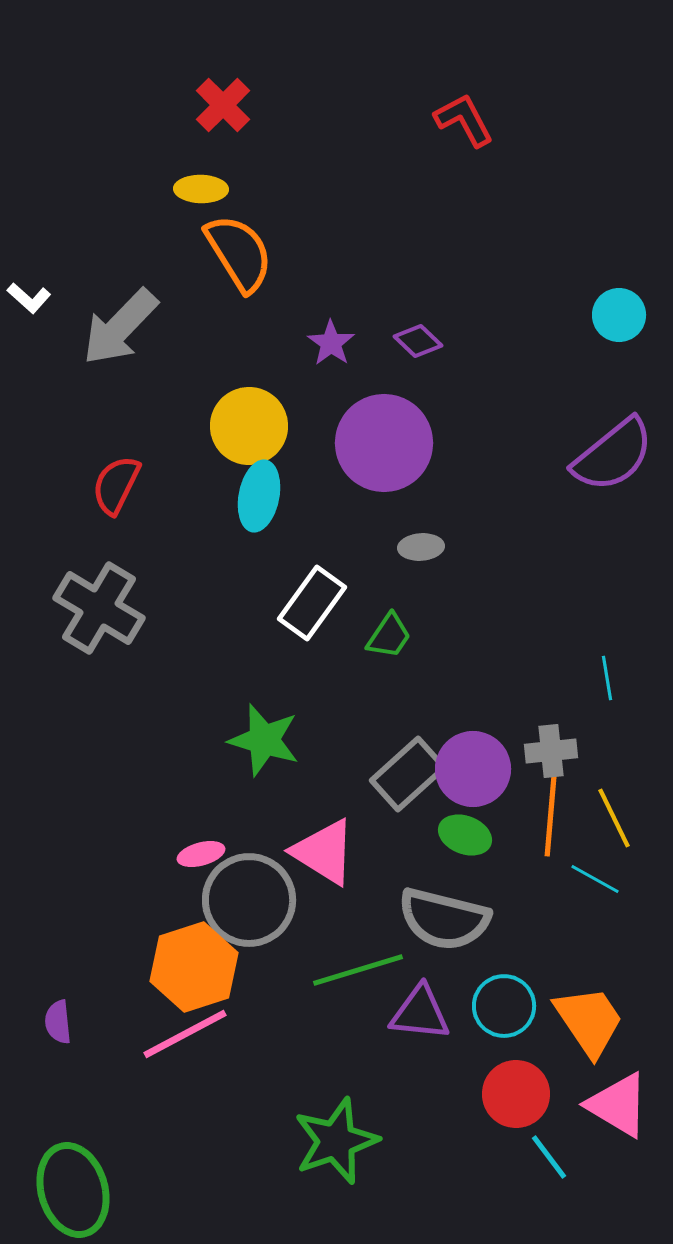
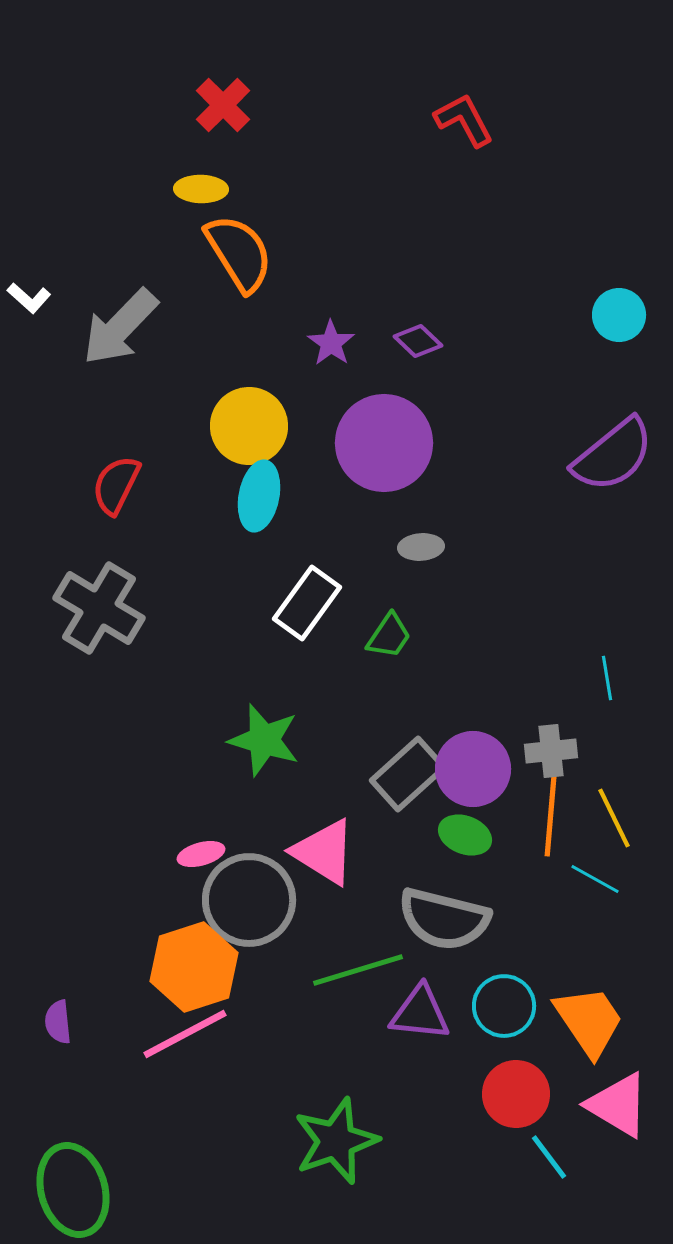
white rectangle at (312, 603): moved 5 px left
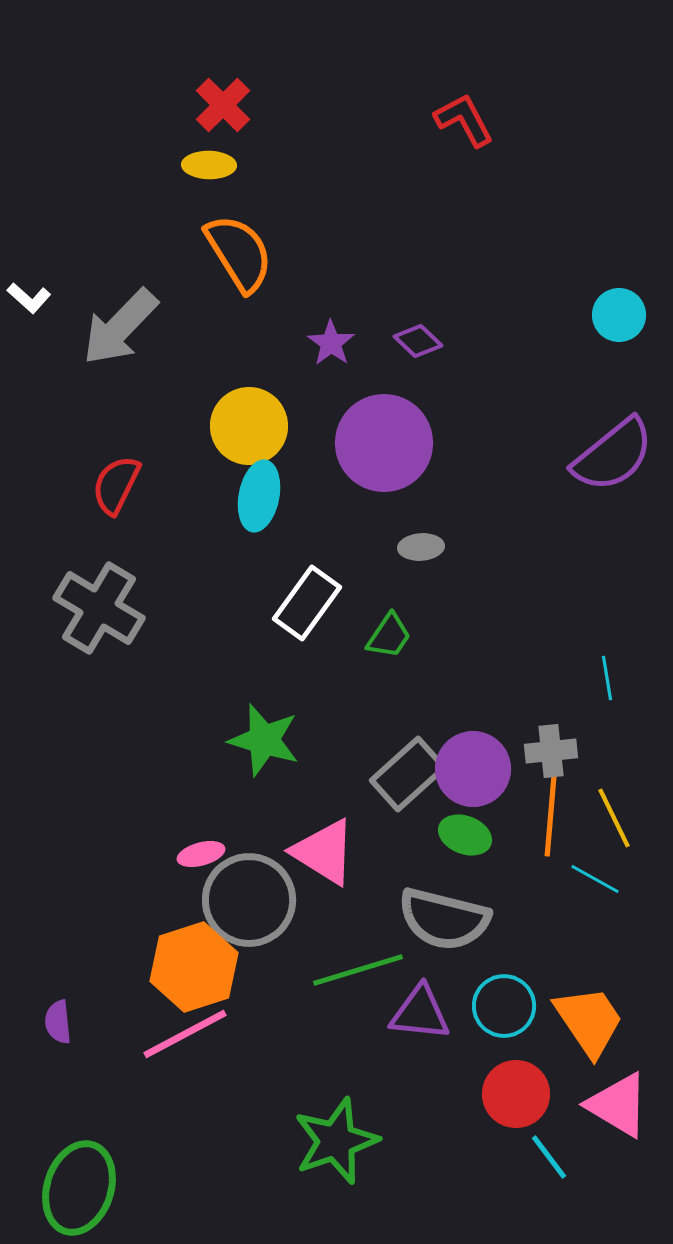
yellow ellipse at (201, 189): moved 8 px right, 24 px up
green ellipse at (73, 1190): moved 6 px right, 2 px up; rotated 34 degrees clockwise
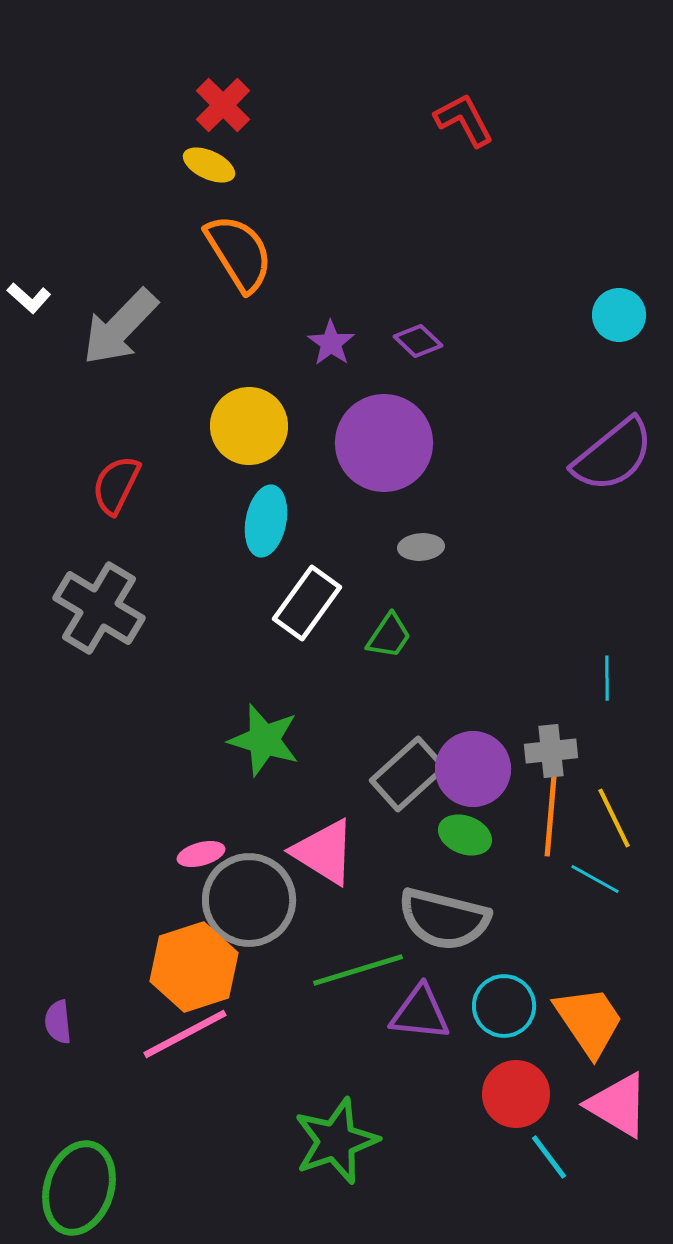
yellow ellipse at (209, 165): rotated 24 degrees clockwise
cyan ellipse at (259, 496): moved 7 px right, 25 px down
cyan line at (607, 678): rotated 9 degrees clockwise
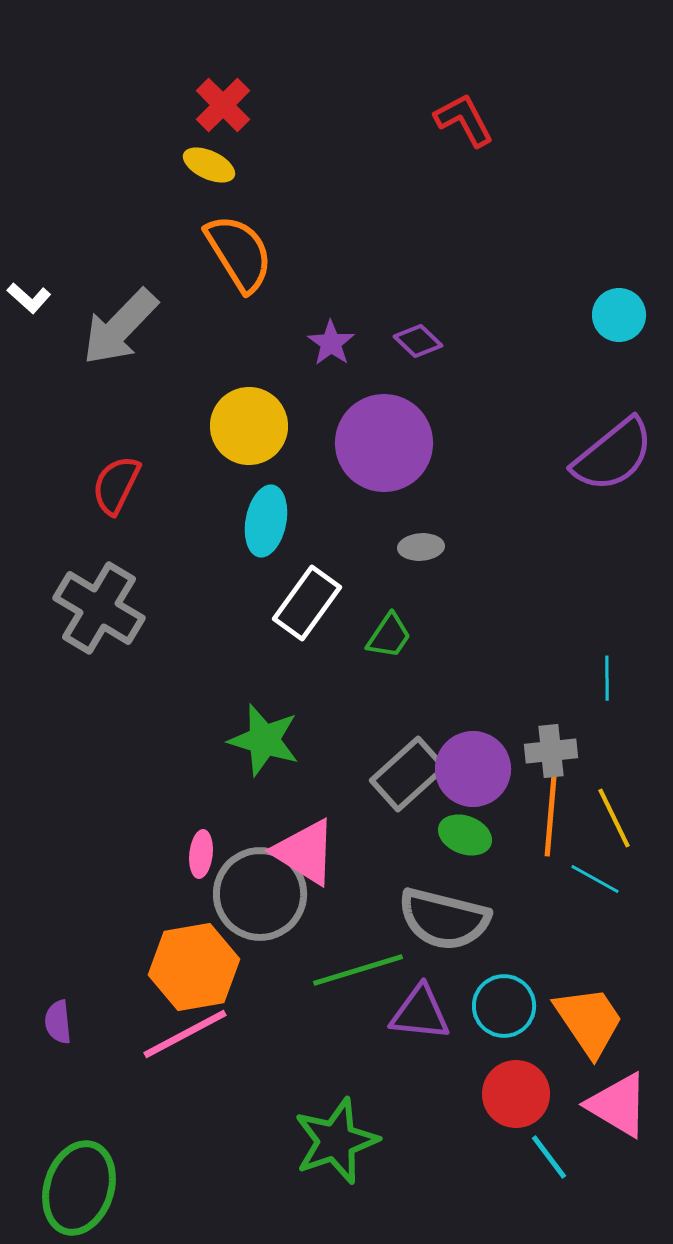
pink triangle at (324, 852): moved 19 px left
pink ellipse at (201, 854): rotated 69 degrees counterclockwise
gray circle at (249, 900): moved 11 px right, 6 px up
orange hexagon at (194, 967): rotated 8 degrees clockwise
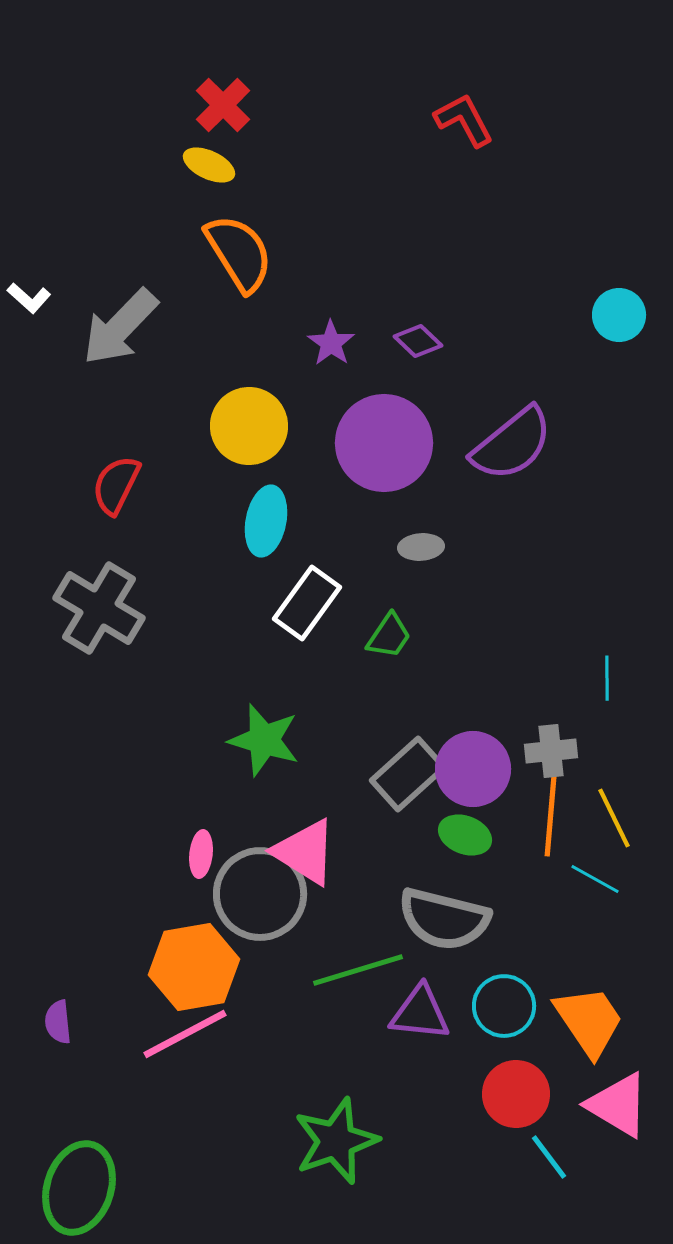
purple semicircle at (613, 455): moved 101 px left, 11 px up
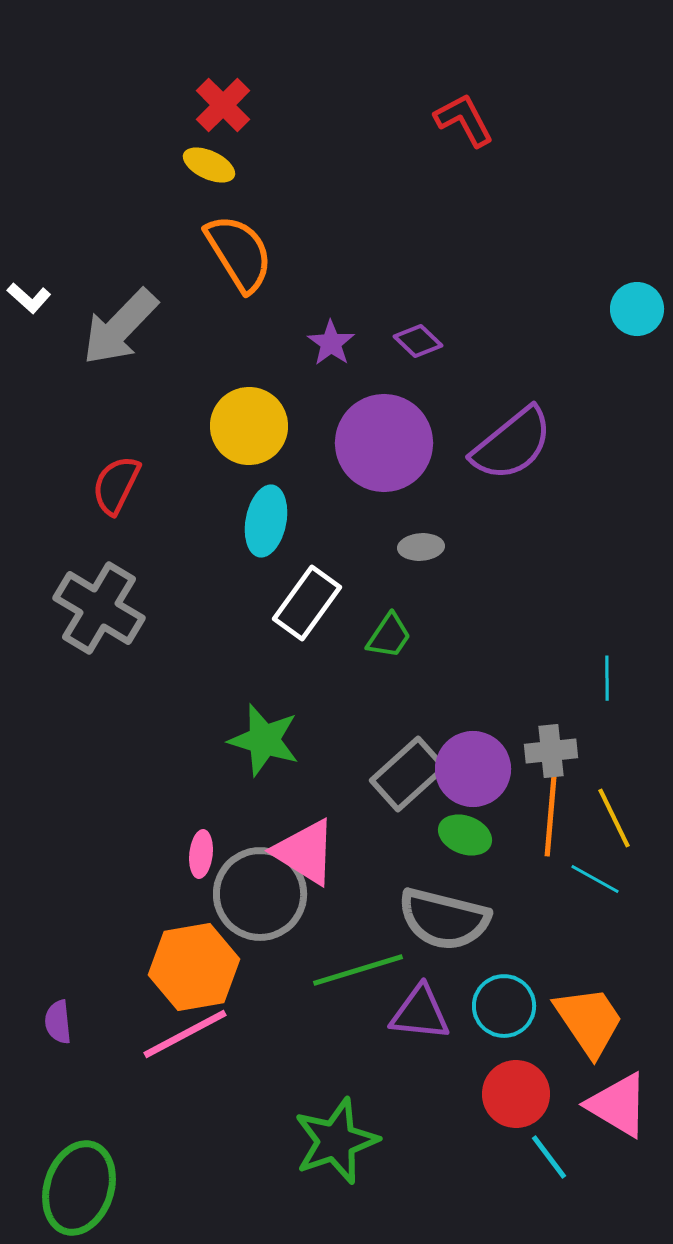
cyan circle at (619, 315): moved 18 px right, 6 px up
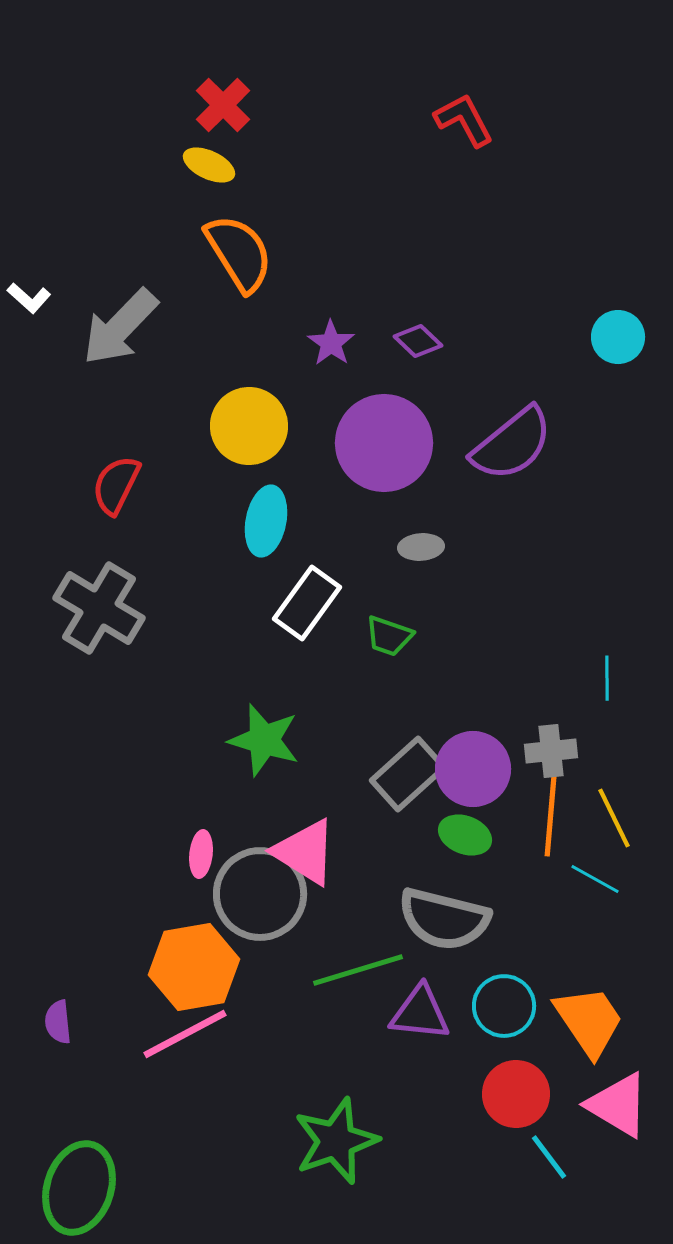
cyan circle at (637, 309): moved 19 px left, 28 px down
green trapezoid at (389, 636): rotated 75 degrees clockwise
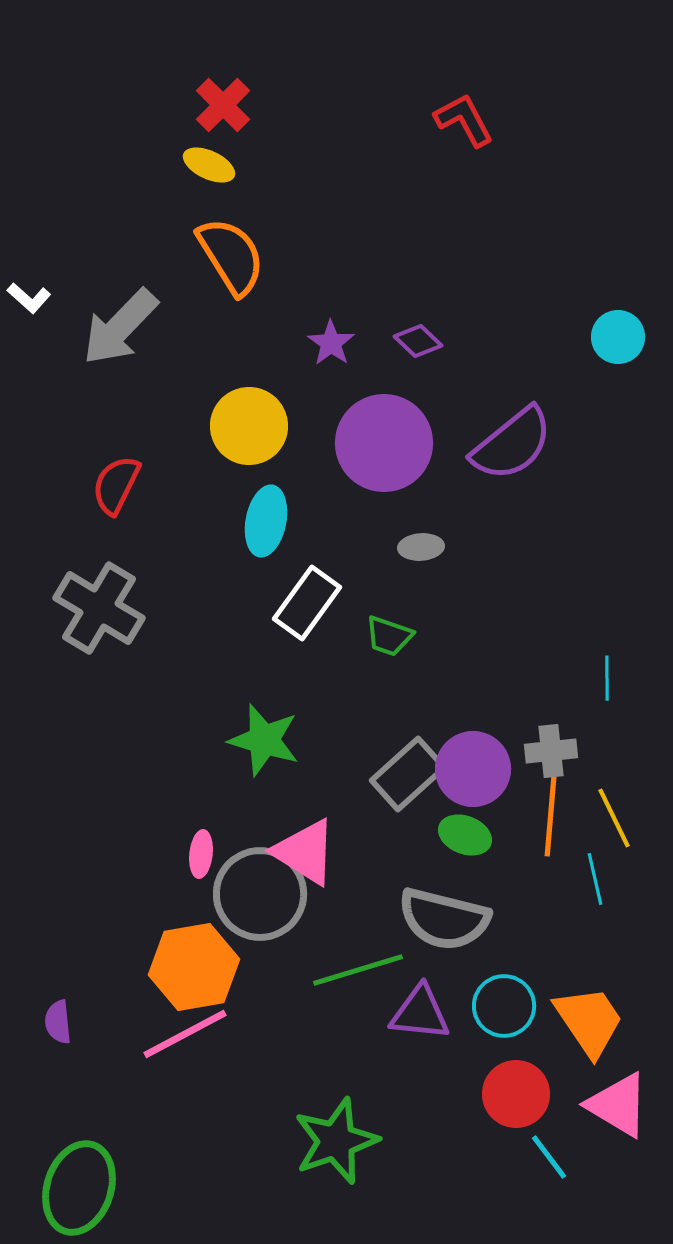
orange semicircle at (239, 253): moved 8 px left, 3 px down
cyan line at (595, 879): rotated 48 degrees clockwise
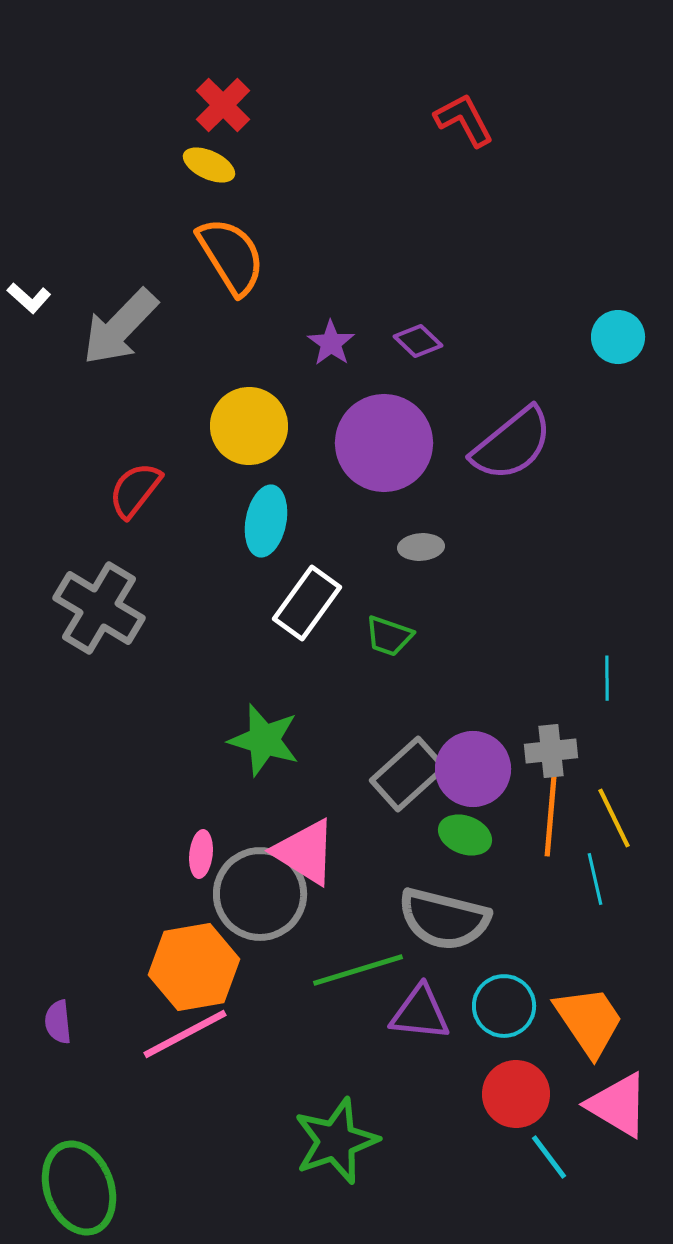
red semicircle at (116, 485): moved 19 px right, 5 px down; rotated 12 degrees clockwise
green ellipse at (79, 1188): rotated 38 degrees counterclockwise
